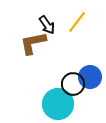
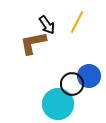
yellow line: rotated 10 degrees counterclockwise
blue circle: moved 1 px left, 1 px up
black circle: moved 1 px left
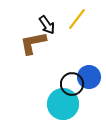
yellow line: moved 3 px up; rotated 10 degrees clockwise
blue circle: moved 1 px down
cyan circle: moved 5 px right
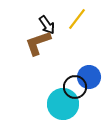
brown L-shape: moved 5 px right; rotated 8 degrees counterclockwise
black circle: moved 3 px right, 3 px down
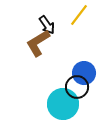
yellow line: moved 2 px right, 4 px up
brown L-shape: rotated 12 degrees counterclockwise
blue circle: moved 5 px left, 4 px up
black circle: moved 2 px right
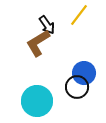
cyan circle: moved 26 px left, 3 px up
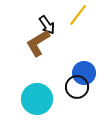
yellow line: moved 1 px left
cyan circle: moved 2 px up
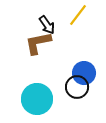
brown L-shape: rotated 20 degrees clockwise
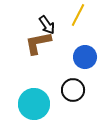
yellow line: rotated 10 degrees counterclockwise
blue circle: moved 1 px right, 16 px up
black circle: moved 4 px left, 3 px down
cyan circle: moved 3 px left, 5 px down
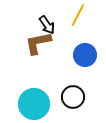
blue circle: moved 2 px up
black circle: moved 7 px down
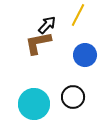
black arrow: rotated 102 degrees counterclockwise
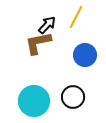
yellow line: moved 2 px left, 2 px down
cyan circle: moved 3 px up
